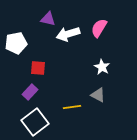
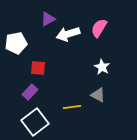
purple triangle: rotated 42 degrees counterclockwise
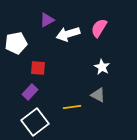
purple triangle: moved 1 px left, 1 px down
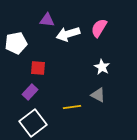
purple triangle: rotated 35 degrees clockwise
white square: moved 2 px left, 1 px down
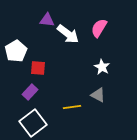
white arrow: rotated 125 degrees counterclockwise
white pentagon: moved 8 px down; rotated 20 degrees counterclockwise
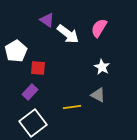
purple triangle: rotated 28 degrees clockwise
